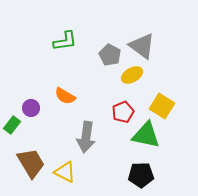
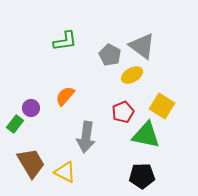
orange semicircle: rotated 100 degrees clockwise
green rectangle: moved 3 px right, 1 px up
black pentagon: moved 1 px right, 1 px down
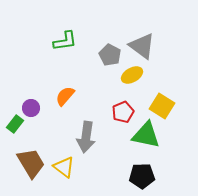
yellow triangle: moved 1 px left, 5 px up; rotated 10 degrees clockwise
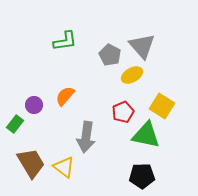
gray triangle: rotated 12 degrees clockwise
purple circle: moved 3 px right, 3 px up
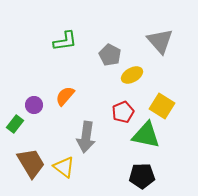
gray triangle: moved 18 px right, 5 px up
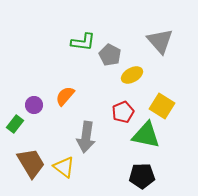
green L-shape: moved 18 px right, 1 px down; rotated 15 degrees clockwise
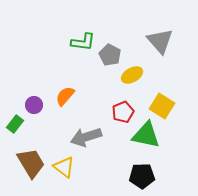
gray arrow: rotated 64 degrees clockwise
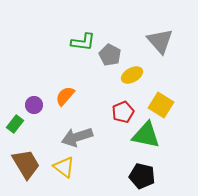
yellow square: moved 1 px left, 1 px up
gray arrow: moved 9 px left
brown trapezoid: moved 5 px left, 1 px down
black pentagon: rotated 15 degrees clockwise
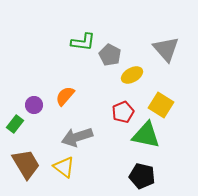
gray triangle: moved 6 px right, 8 px down
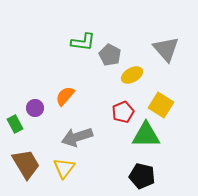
purple circle: moved 1 px right, 3 px down
green rectangle: rotated 66 degrees counterclockwise
green triangle: rotated 12 degrees counterclockwise
yellow triangle: moved 1 px down; rotated 30 degrees clockwise
